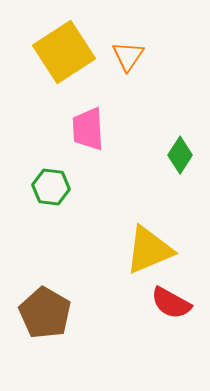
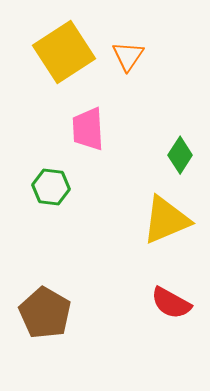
yellow triangle: moved 17 px right, 30 px up
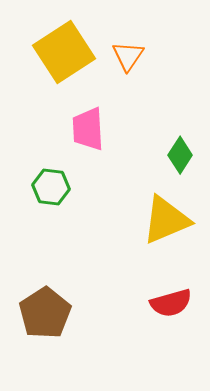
red semicircle: rotated 45 degrees counterclockwise
brown pentagon: rotated 9 degrees clockwise
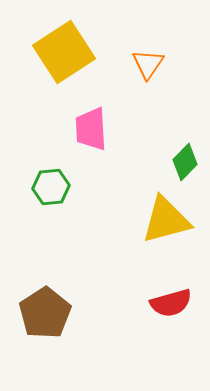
orange triangle: moved 20 px right, 8 px down
pink trapezoid: moved 3 px right
green diamond: moved 5 px right, 7 px down; rotated 12 degrees clockwise
green hexagon: rotated 12 degrees counterclockwise
yellow triangle: rotated 8 degrees clockwise
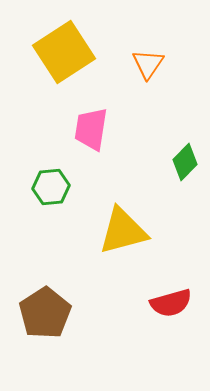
pink trapezoid: rotated 12 degrees clockwise
yellow triangle: moved 43 px left, 11 px down
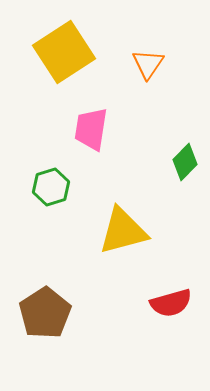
green hexagon: rotated 12 degrees counterclockwise
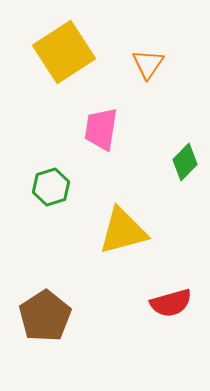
pink trapezoid: moved 10 px right
brown pentagon: moved 3 px down
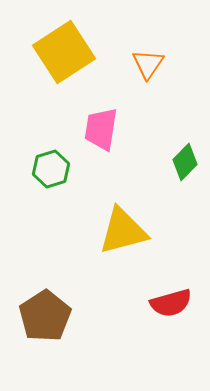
green hexagon: moved 18 px up
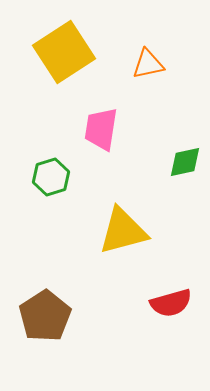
orange triangle: rotated 44 degrees clockwise
green diamond: rotated 33 degrees clockwise
green hexagon: moved 8 px down
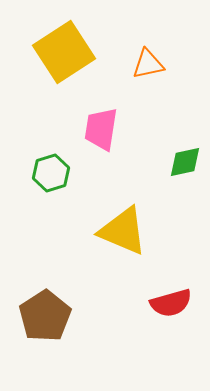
green hexagon: moved 4 px up
yellow triangle: rotated 38 degrees clockwise
